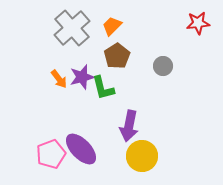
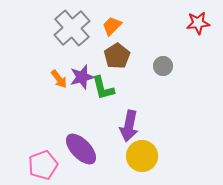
pink pentagon: moved 8 px left, 11 px down
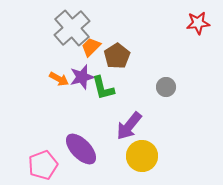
orange trapezoid: moved 21 px left, 21 px down
gray circle: moved 3 px right, 21 px down
orange arrow: rotated 24 degrees counterclockwise
purple arrow: rotated 28 degrees clockwise
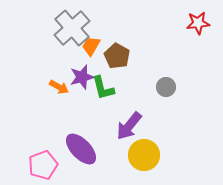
orange trapezoid: moved 1 px up; rotated 15 degrees counterclockwise
brown pentagon: rotated 10 degrees counterclockwise
orange arrow: moved 8 px down
yellow circle: moved 2 px right, 1 px up
